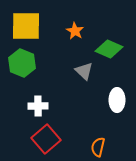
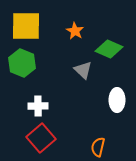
gray triangle: moved 1 px left, 1 px up
red square: moved 5 px left, 1 px up
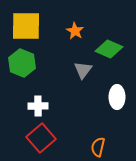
gray triangle: rotated 24 degrees clockwise
white ellipse: moved 3 px up
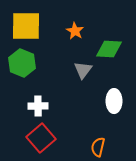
green diamond: rotated 20 degrees counterclockwise
white ellipse: moved 3 px left, 4 px down
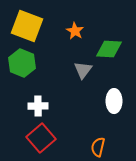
yellow square: moved 1 px right; rotated 20 degrees clockwise
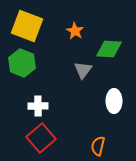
orange semicircle: moved 1 px up
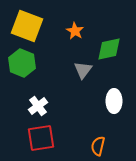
green diamond: rotated 16 degrees counterclockwise
white cross: rotated 36 degrees counterclockwise
red square: rotated 32 degrees clockwise
